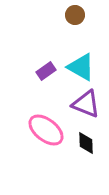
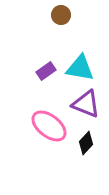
brown circle: moved 14 px left
cyan triangle: moved 1 px left, 1 px down; rotated 20 degrees counterclockwise
pink ellipse: moved 3 px right, 4 px up
black diamond: rotated 45 degrees clockwise
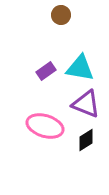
pink ellipse: moved 4 px left; rotated 21 degrees counterclockwise
black diamond: moved 3 px up; rotated 15 degrees clockwise
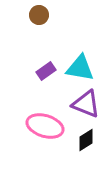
brown circle: moved 22 px left
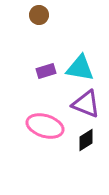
purple rectangle: rotated 18 degrees clockwise
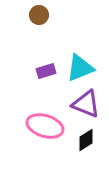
cyan triangle: rotated 32 degrees counterclockwise
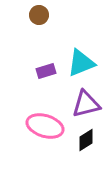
cyan triangle: moved 1 px right, 5 px up
purple triangle: rotated 36 degrees counterclockwise
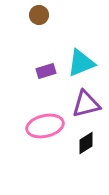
pink ellipse: rotated 30 degrees counterclockwise
black diamond: moved 3 px down
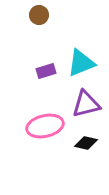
black diamond: rotated 45 degrees clockwise
